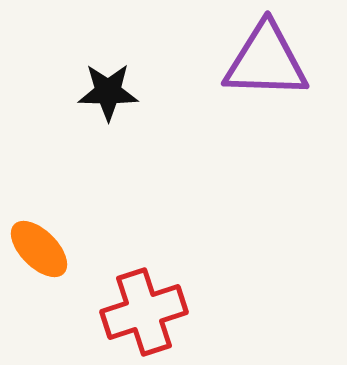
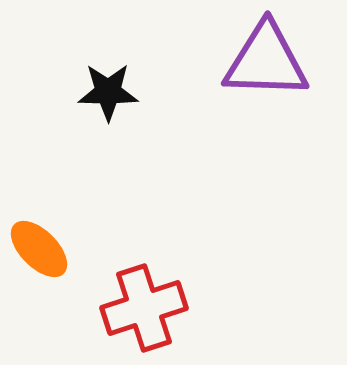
red cross: moved 4 px up
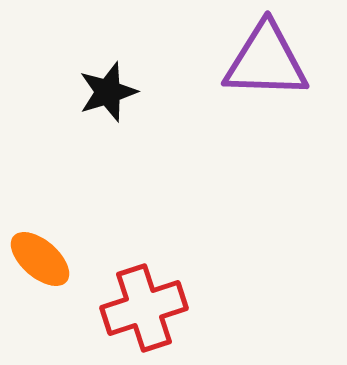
black star: rotated 18 degrees counterclockwise
orange ellipse: moved 1 px right, 10 px down; rotated 4 degrees counterclockwise
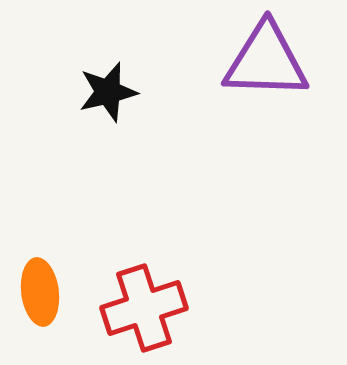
black star: rotated 4 degrees clockwise
orange ellipse: moved 33 px down; rotated 42 degrees clockwise
